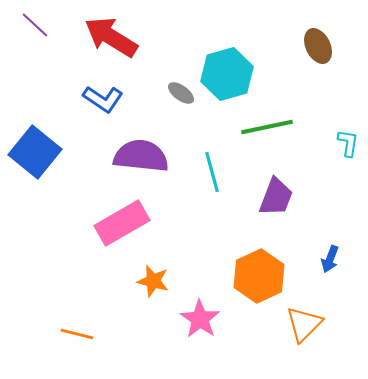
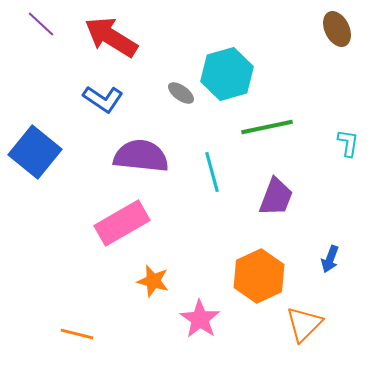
purple line: moved 6 px right, 1 px up
brown ellipse: moved 19 px right, 17 px up
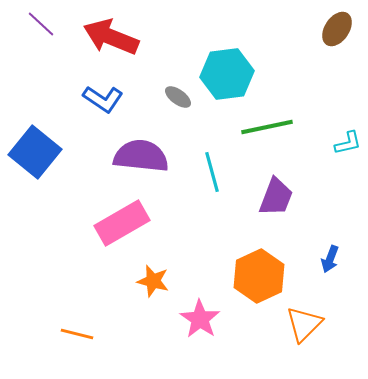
brown ellipse: rotated 60 degrees clockwise
red arrow: rotated 10 degrees counterclockwise
cyan hexagon: rotated 9 degrees clockwise
gray ellipse: moved 3 px left, 4 px down
cyan L-shape: rotated 68 degrees clockwise
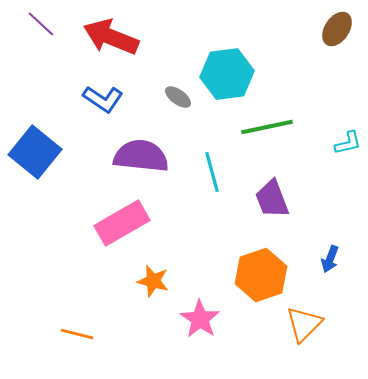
purple trapezoid: moved 4 px left, 2 px down; rotated 138 degrees clockwise
orange hexagon: moved 2 px right, 1 px up; rotated 6 degrees clockwise
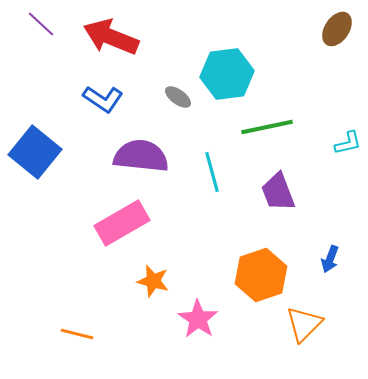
purple trapezoid: moved 6 px right, 7 px up
pink star: moved 2 px left
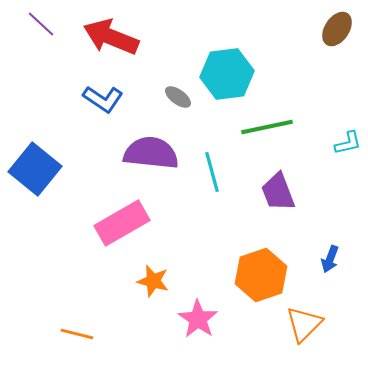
blue square: moved 17 px down
purple semicircle: moved 10 px right, 3 px up
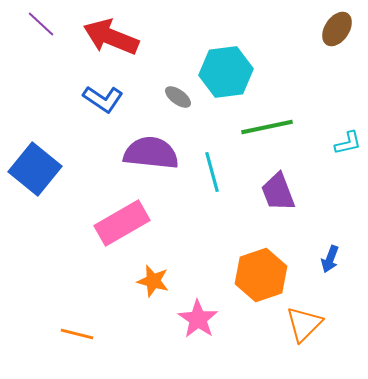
cyan hexagon: moved 1 px left, 2 px up
